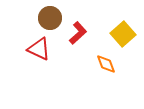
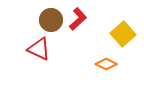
brown circle: moved 1 px right, 2 px down
red L-shape: moved 14 px up
orange diamond: rotated 45 degrees counterclockwise
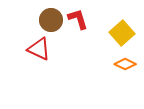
red L-shape: rotated 65 degrees counterclockwise
yellow square: moved 1 px left, 1 px up
orange diamond: moved 19 px right
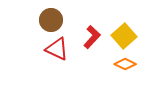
red L-shape: moved 14 px right, 18 px down; rotated 60 degrees clockwise
yellow square: moved 2 px right, 3 px down
red triangle: moved 18 px right
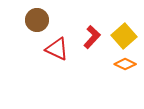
brown circle: moved 14 px left
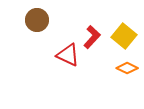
yellow square: rotated 10 degrees counterclockwise
red triangle: moved 11 px right, 6 px down
orange diamond: moved 2 px right, 4 px down
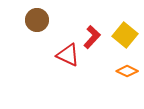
yellow square: moved 1 px right, 1 px up
orange diamond: moved 3 px down
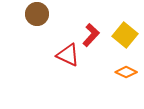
brown circle: moved 6 px up
red L-shape: moved 1 px left, 2 px up
orange diamond: moved 1 px left, 1 px down
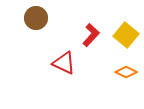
brown circle: moved 1 px left, 4 px down
yellow square: moved 1 px right
red triangle: moved 4 px left, 8 px down
